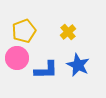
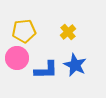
yellow pentagon: rotated 15 degrees clockwise
blue star: moved 3 px left
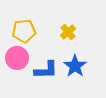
blue star: moved 1 px down; rotated 10 degrees clockwise
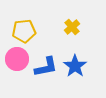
yellow cross: moved 4 px right, 5 px up
pink circle: moved 1 px down
blue L-shape: moved 3 px up; rotated 10 degrees counterclockwise
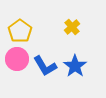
yellow pentagon: moved 4 px left; rotated 30 degrees counterclockwise
blue L-shape: moved 1 px left, 1 px up; rotated 70 degrees clockwise
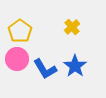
blue L-shape: moved 3 px down
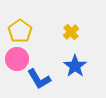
yellow cross: moved 1 px left, 5 px down
blue L-shape: moved 6 px left, 10 px down
